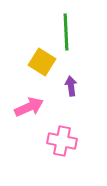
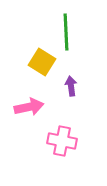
pink arrow: rotated 12 degrees clockwise
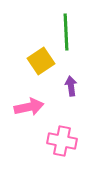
yellow square: moved 1 px left, 1 px up; rotated 24 degrees clockwise
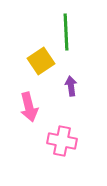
pink arrow: rotated 88 degrees clockwise
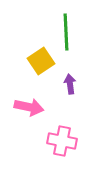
purple arrow: moved 1 px left, 2 px up
pink arrow: rotated 64 degrees counterclockwise
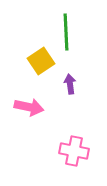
pink cross: moved 12 px right, 10 px down
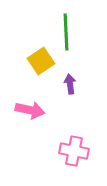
pink arrow: moved 1 px right, 3 px down
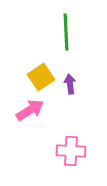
yellow square: moved 16 px down
pink arrow: rotated 44 degrees counterclockwise
pink cross: moved 3 px left; rotated 8 degrees counterclockwise
